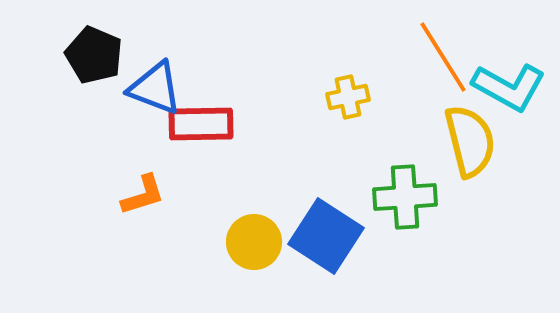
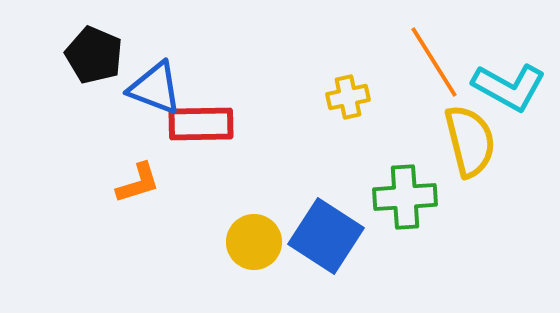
orange line: moved 9 px left, 5 px down
orange L-shape: moved 5 px left, 12 px up
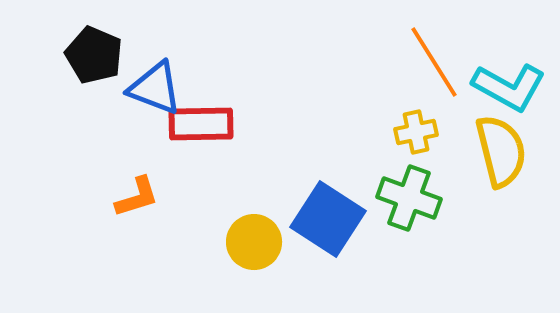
yellow cross: moved 68 px right, 35 px down
yellow semicircle: moved 31 px right, 10 px down
orange L-shape: moved 1 px left, 14 px down
green cross: moved 4 px right, 1 px down; rotated 24 degrees clockwise
blue square: moved 2 px right, 17 px up
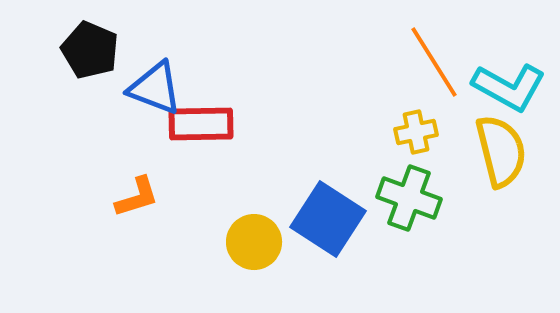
black pentagon: moved 4 px left, 5 px up
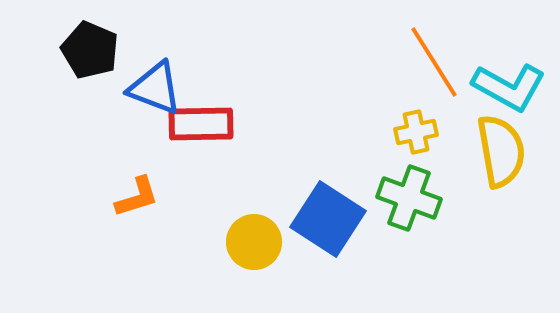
yellow semicircle: rotated 4 degrees clockwise
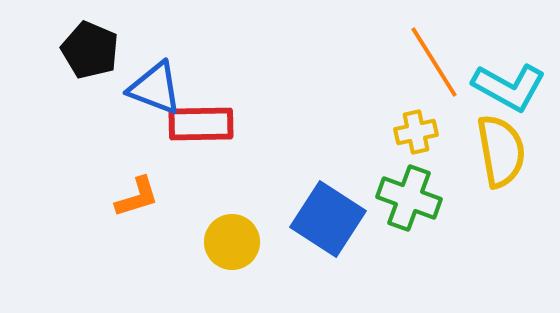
yellow circle: moved 22 px left
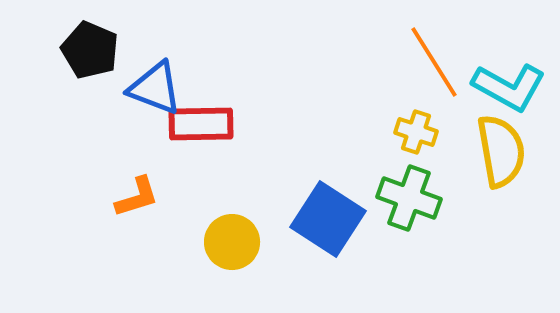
yellow cross: rotated 30 degrees clockwise
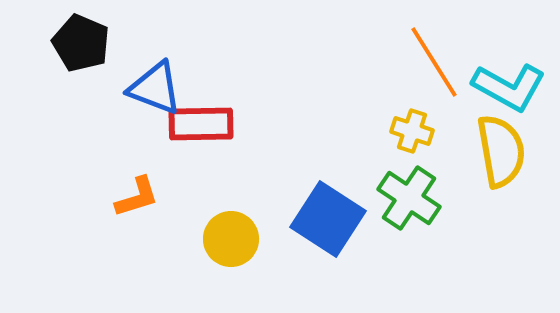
black pentagon: moved 9 px left, 7 px up
yellow cross: moved 4 px left, 1 px up
green cross: rotated 14 degrees clockwise
yellow circle: moved 1 px left, 3 px up
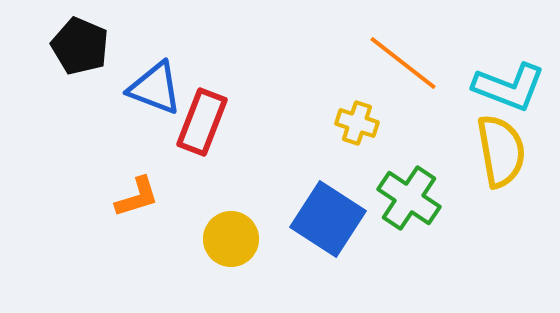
black pentagon: moved 1 px left, 3 px down
orange line: moved 31 px left, 1 px down; rotated 20 degrees counterclockwise
cyan L-shape: rotated 8 degrees counterclockwise
red rectangle: moved 1 px right, 2 px up; rotated 68 degrees counterclockwise
yellow cross: moved 55 px left, 8 px up
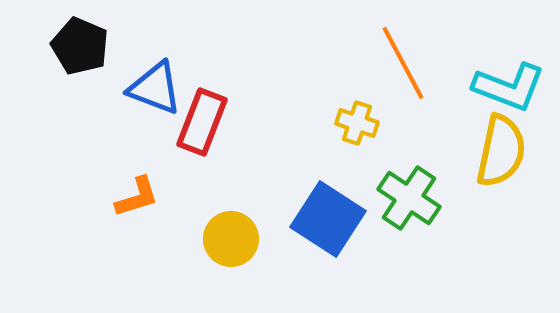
orange line: rotated 24 degrees clockwise
yellow semicircle: rotated 22 degrees clockwise
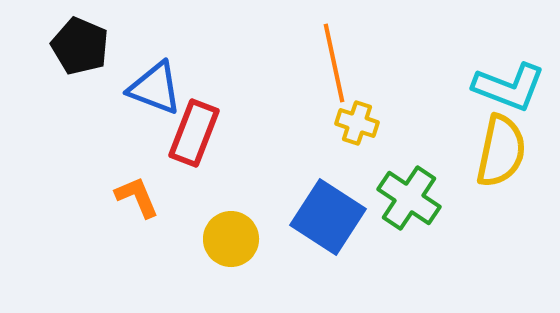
orange line: moved 69 px left; rotated 16 degrees clockwise
red rectangle: moved 8 px left, 11 px down
orange L-shape: rotated 96 degrees counterclockwise
blue square: moved 2 px up
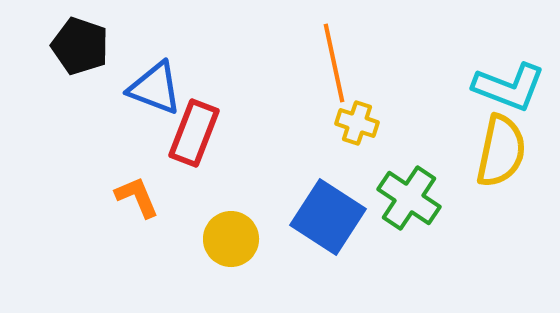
black pentagon: rotated 4 degrees counterclockwise
